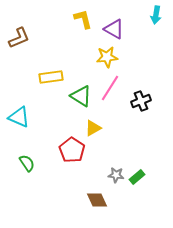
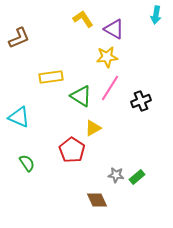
yellow L-shape: rotated 20 degrees counterclockwise
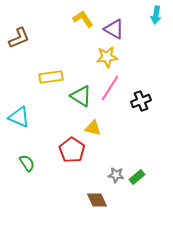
yellow triangle: rotated 42 degrees clockwise
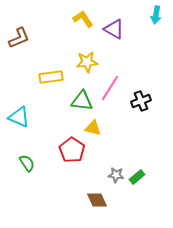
yellow star: moved 20 px left, 5 px down
green triangle: moved 1 px right, 5 px down; rotated 25 degrees counterclockwise
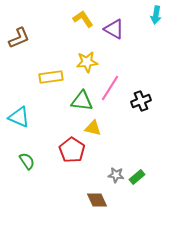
green semicircle: moved 2 px up
